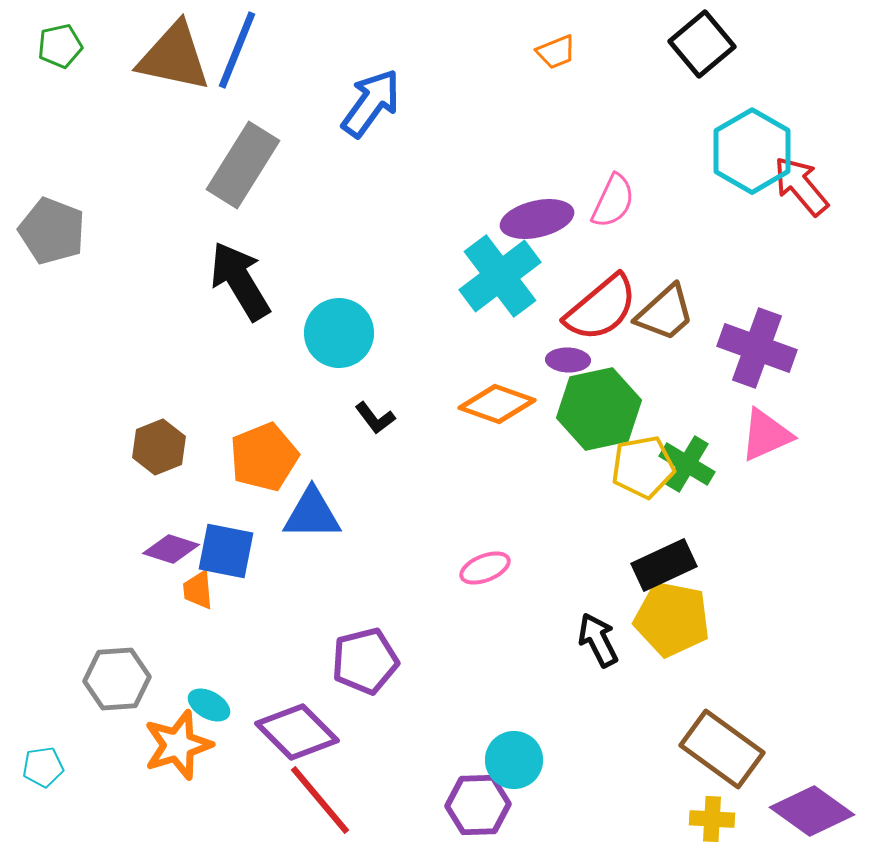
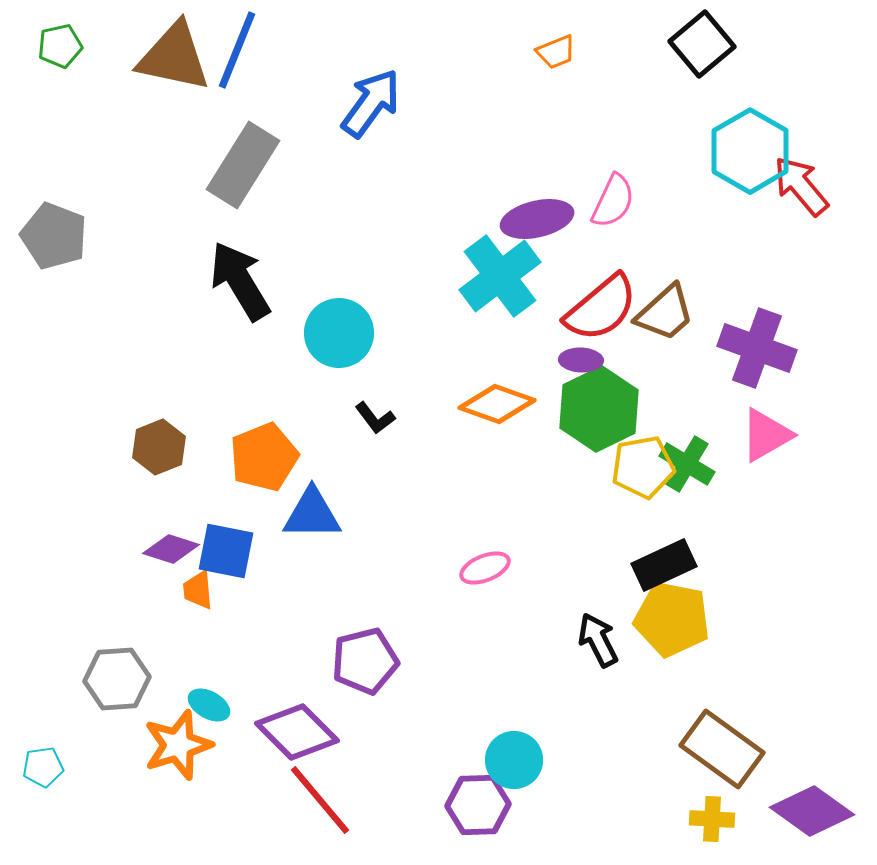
cyan hexagon at (752, 151): moved 2 px left
gray pentagon at (52, 231): moved 2 px right, 5 px down
purple ellipse at (568, 360): moved 13 px right
green hexagon at (599, 409): rotated 14 degrees counterclockwise
pink triangle at (766, 435): rotated 6 degrees counterclockwise
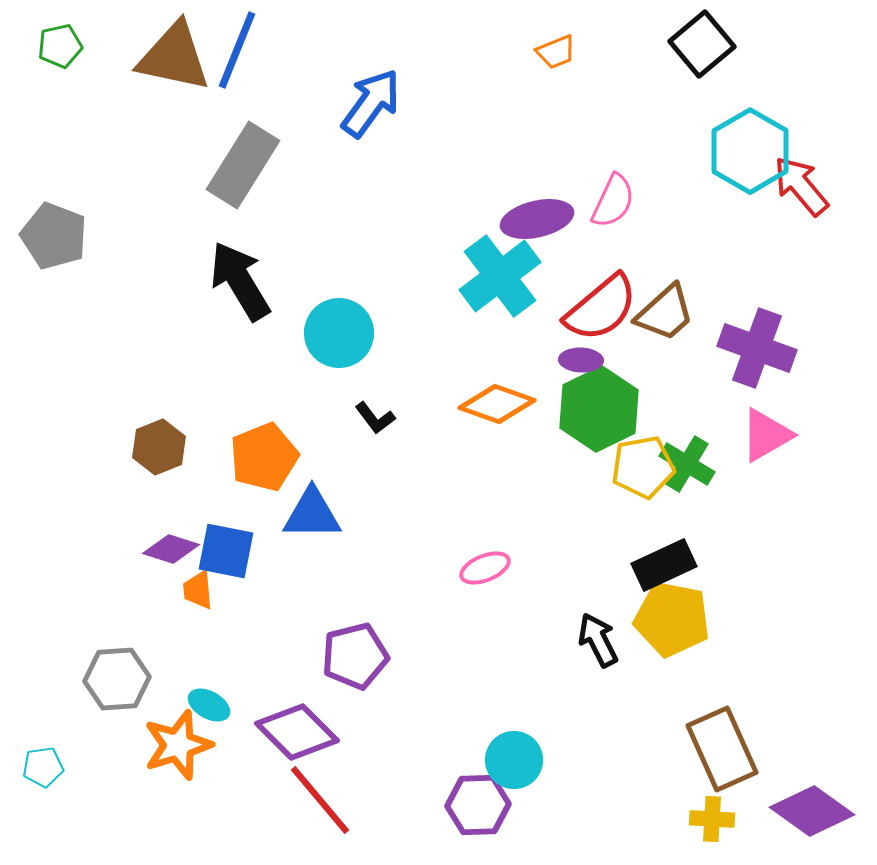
purple pentagon at (365, 661): moved 10 px left, 5 px up
brown rectangle at (722, 749): rotated 30 degrees clockwise
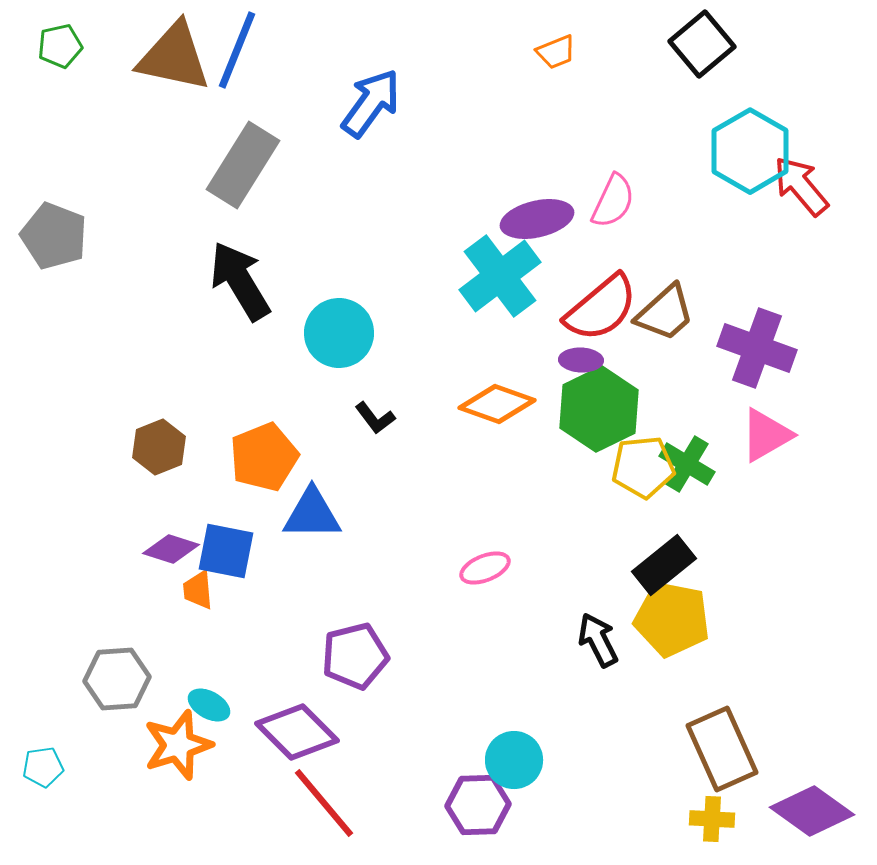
yellow pentagon at (643, 467): rotated 4 degrees clockwise
black rectangle at (664, 565): rotated 14 degrees counterclockwise
red line at (320, 800): moved 4 px right, 3 px down
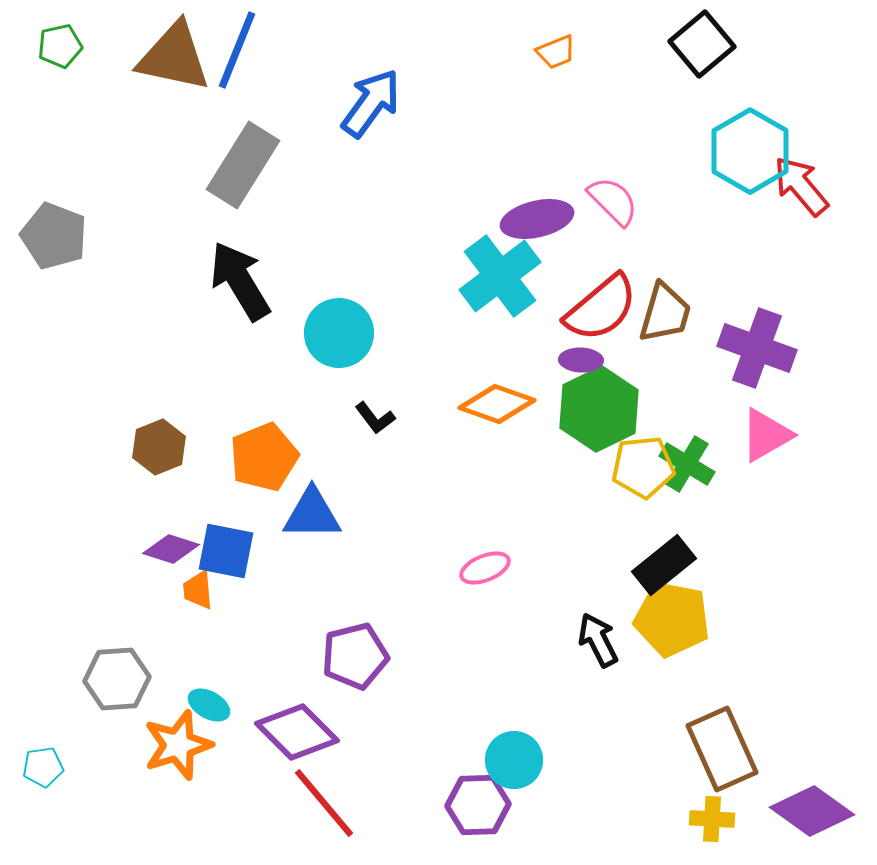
pink semicircle at (613, 201): rotated 70 degrees counterclockwise
brown trapezoid at (665, 313): rotated 32 degrees counterclockwise
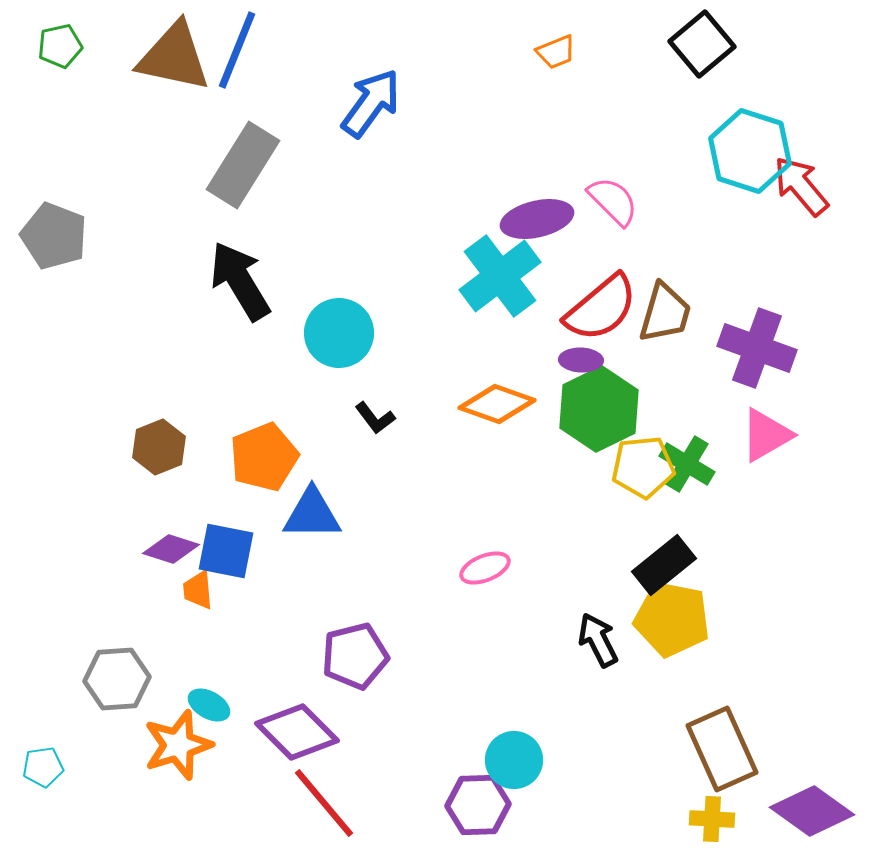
cyan hexagon at (750, 151): rotated 12 degrees counterclockwise
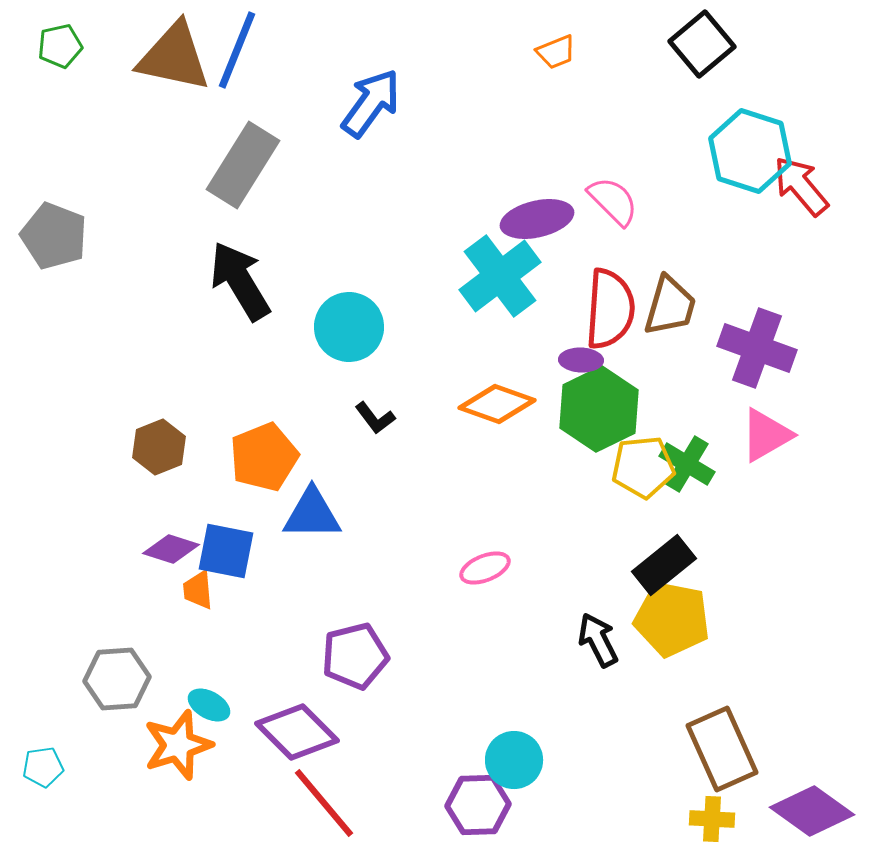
red semicircle at (601, 308): moved 9 px right, 1 px down; rotated 46 degrees counterclockwise
brown trapezoid at (665, 313): moved 5 px right, 7 px up
cyan circle at (339, 333): moved 10 px right, 6 px up
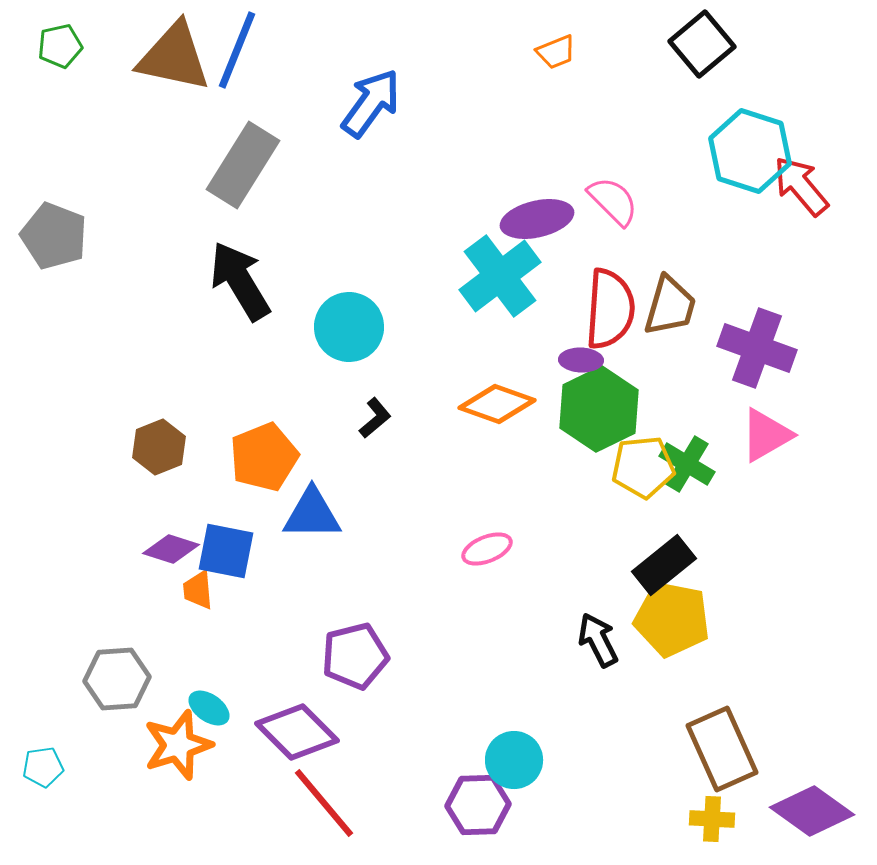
black L-shape at (375, 418): rotated 93 degrees counterclockwise
pink ellipse at (485, 568): moved 2 px right, 19 px up
cyan ellipse at (209, 705): moved 3 px down; rotated 6 degrees clockwise
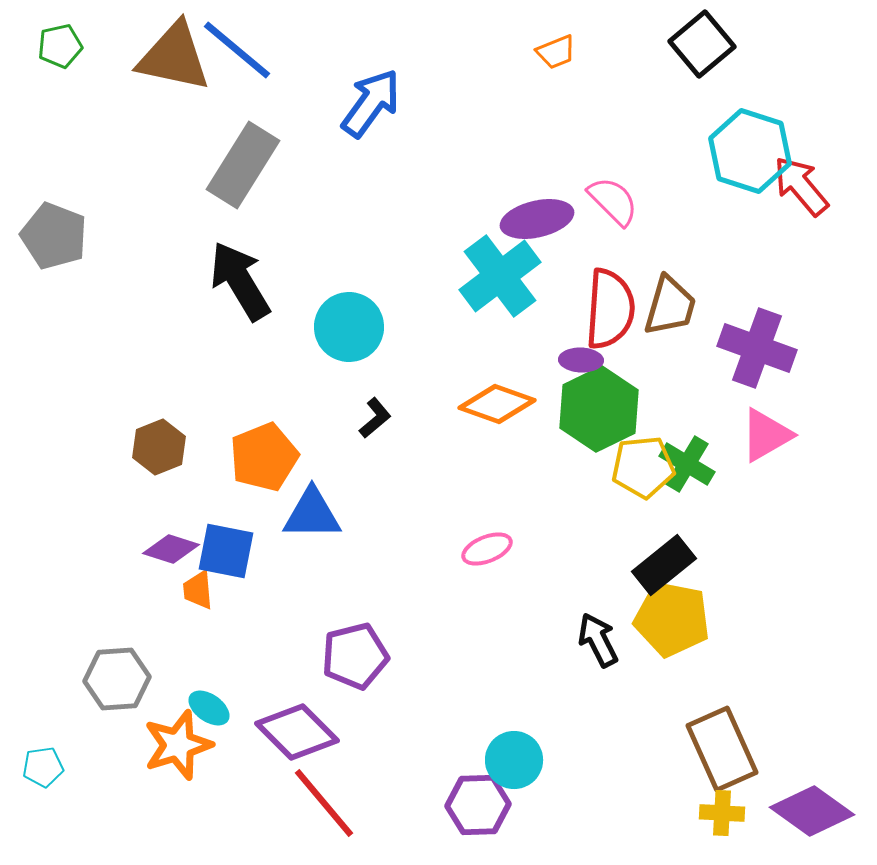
blue line at (237, 50): rotated 72 degrees counterclockwise
yellow cross at (712, 819): moved 10 px right, 6 px up
